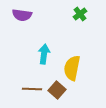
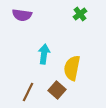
brown line: moved 4 px left, 3 px down; rotated 66 degrees counterclockwise
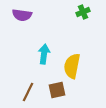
green cross: moved 3 px right, 2 px up; rotated 16 degrees clockwise
yellow semicircle: moved 2 px up
brown square: rotated 36 degrees clockwise
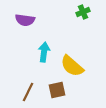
purple semicircle: moved 3 px right, 5 px down
cyan arrow: moved 2 px up
yellow semicircle: rotated 60 degrees counterclockwise
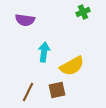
yellow semicircle: rotated 70 degrees counterclockwise
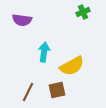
purple semicircle: moved 3 px left
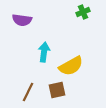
yellow semicircle: moved 1 px left
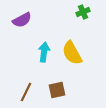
purple semicircle: rotated 36 degrees counterclockwise
yellow semicircle: moved 1 px right, 13 px up; rotated 90 degrees clockwise
brown line: moved 2 px left
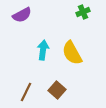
purple semicircle: moved 5 px up
cyan arrow: moved 1 px left, 2 px up
brown square: rotated 36 degrees counterclockwise
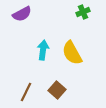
purple semicircle: moved 1 px up
